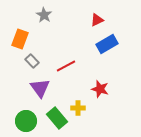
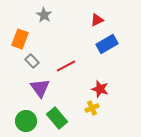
yellow cross: moved 14 px right; rotated 24 degrees counterclockwise
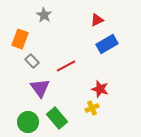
green circle: moved 2 px right, 1 px down
